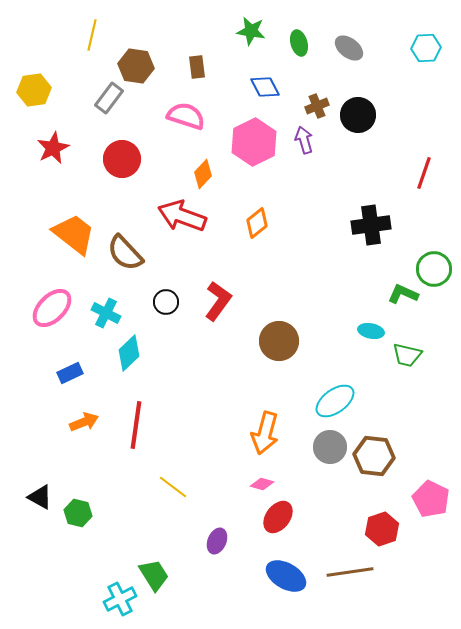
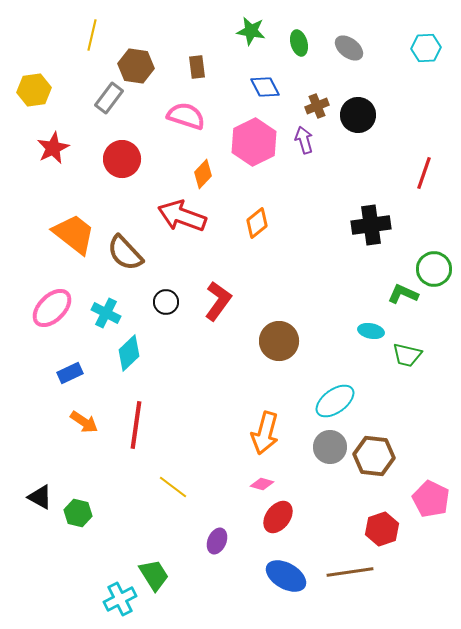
orange arrow at (84, 422): rotated 56 degrees clockwise
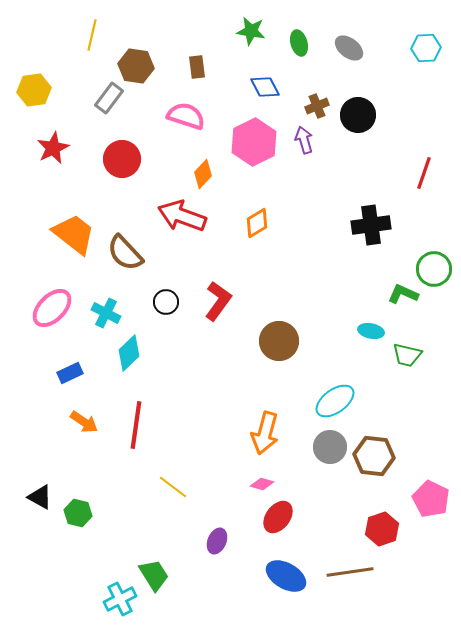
orange diamond at (257, 223): rotated 8 degrees clockwise
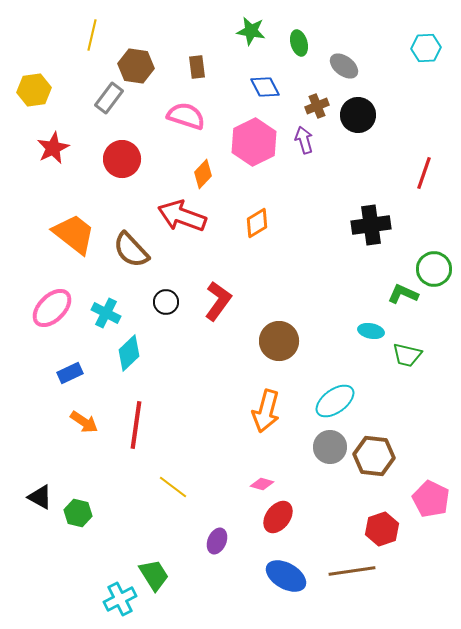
gray ellipse at (349, 48): moved 5 px left, 18 px down
brown semicircle at (125, 253): moved 6 px right, 3 px up
orange arrow at (265, 433): moved 1 px right, 22 px up
brown line at (350, 572): moved 2 px right, 1 px up
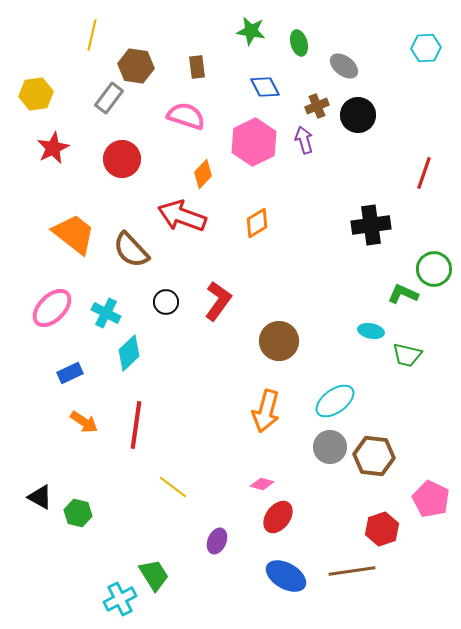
yellow hexagon at (34, 90): moved 2 px right, 4 px down
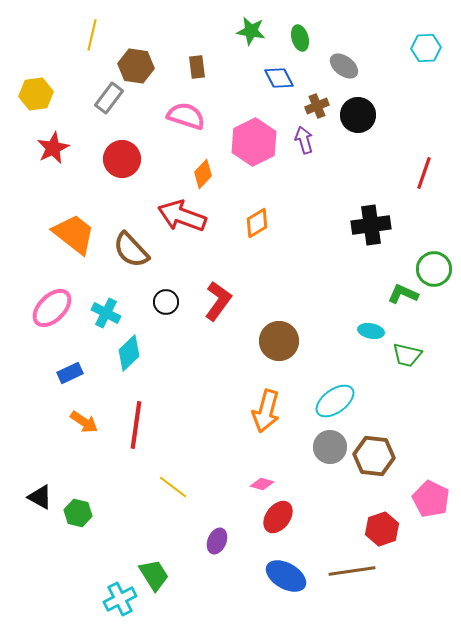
green ellipse at (299, 43): moved 1 px right, 5 px up
blue diamond at (265, 87): moved 14 px right, 9 px up
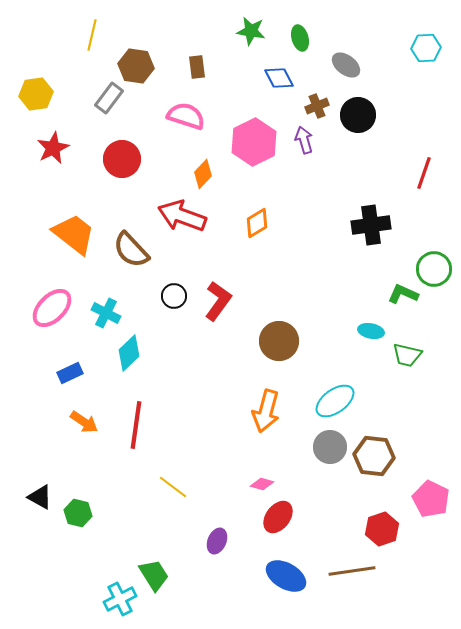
gray ellipse at (344, 66): moved 2 px right, 1 px up
black circle at (166, 302): moved 8 px right, 6 px up
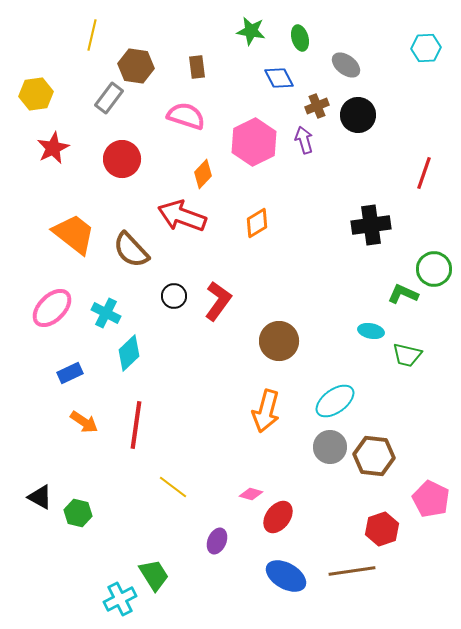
pink diamond at (262, 484): moved 11 px left, 10 px down
